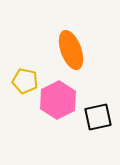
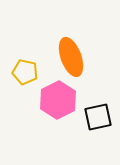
orange ellipse: moved 7 px down
yellow pentagon: moved 9 px up
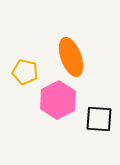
black square: moved 1 px right, 2 px down; rotated 16 degrees clockwise
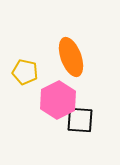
black square: moved 19 px left, 1 px down
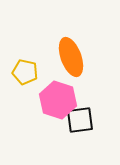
pink hexagon: rotated 15 degrees counterclockwise
black square: rotated 12 degrees counterclockwise
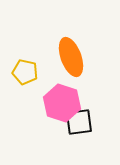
pink hexagon: moved 4 px right, 3 px down
black square: moved 1 px left, 2 px down
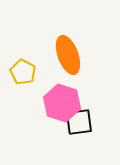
orange ellipse: moved 3 px left, 2 px up
yellow pentagon: moved 2 px left; rotated 15 degrees clockwise
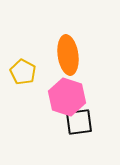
orange ellipse: rotated 12 degrees clockwise
pink hexagon: moved 5 px right, 6 px up
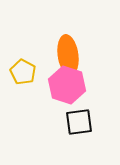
pink hexagon: moved 12 px up
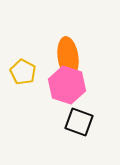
orange ellipse: moved 2 px down
black square: rotated 28 degrees clockwise
